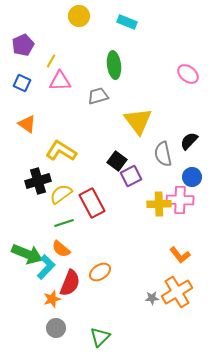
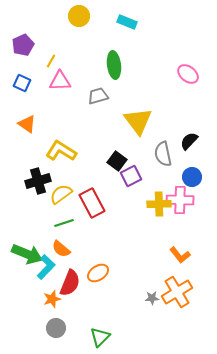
orange ellipse: moved 2 px left, 1 px down
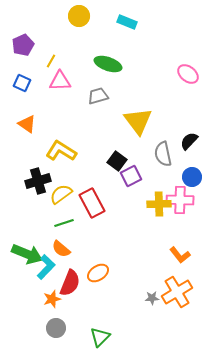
green ellipse: moved 6 px left, 1 px up; rotated 64 degrees counterclockwise
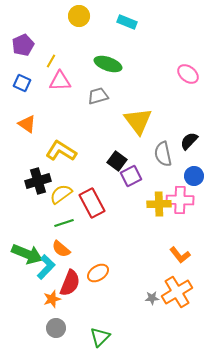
blue circle: moved 2 px right, 1 px up
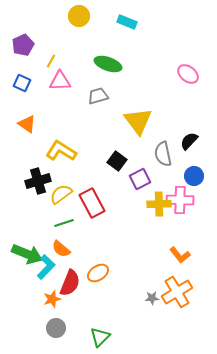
purple square: moved 9 px right, 3 px down
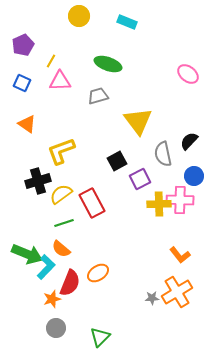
yellow L-shape: rotated 52 degrees counterclockwise
black square: rotated 24 degrees clockwise
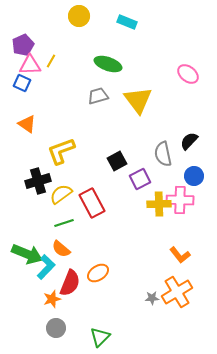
pink triangle: moved 30 px left, 16 px up
yellow triangle: moved 21 px up
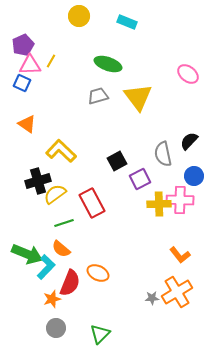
yellow triangle: moved 3 px up
yellow L-shape: rotated 64 degrees clockwise
yellow semicircle: moved 6 px left
orange ellipse: rotated 60 degrees clockwise
green triangle: moved 3 px up
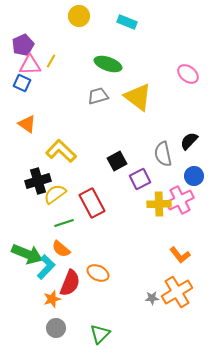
yellow triangle: rotated 16 degrees counterclockwise
pink cross: rotated 28 degrees counterclockwise
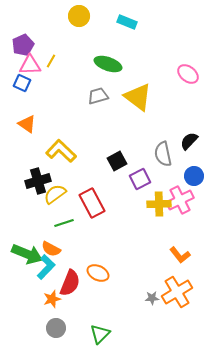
orange semicircle: moved 10 px left; rotated 12 degrees counterclockwise
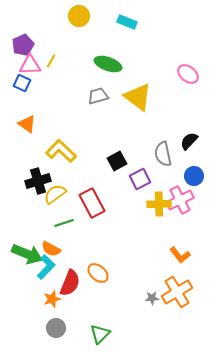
orange ellipse: rotated 15 degrees clockwise
